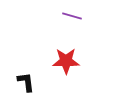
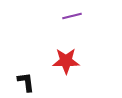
purple line: rotated 30 degrees counterclockwise
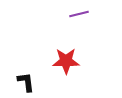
purple line: moved 7 px right, 2 px up
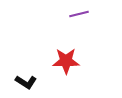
black L-shape: rotated 130 degrees clockwise
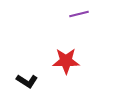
black L-shape: moved 1 px right, 1 px up
